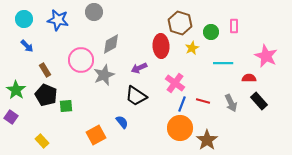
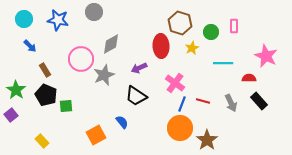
blue arrow: moved 3 px right
pink circle: moved 1 px up
purple square: moved 2 px up; rotated 16 degrees clockwise
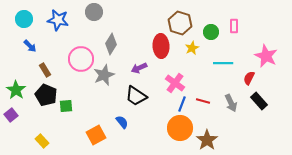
gray diamond: rotated 30 degrees counterclockwise
red semicircle: rotated 64 degrees counterclockwise
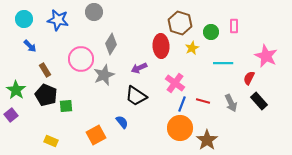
yellow rectangle: moved 9 px right; rotated 24 degrees counterclockwise
